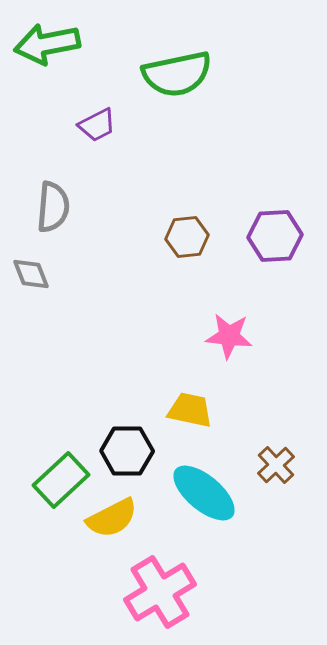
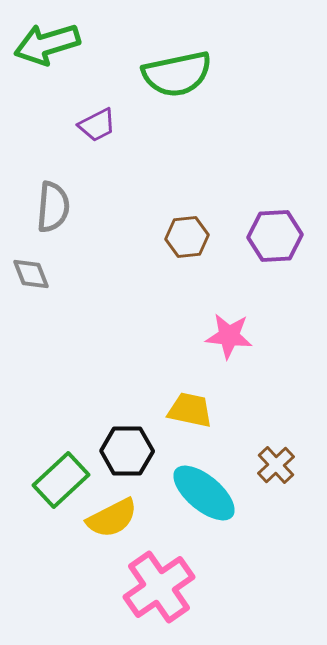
green arrow: rotated 6 degrees counterclockwise
pink cross: moved 1 px left, 5 px up; rotated 4 degrees counterclockwise
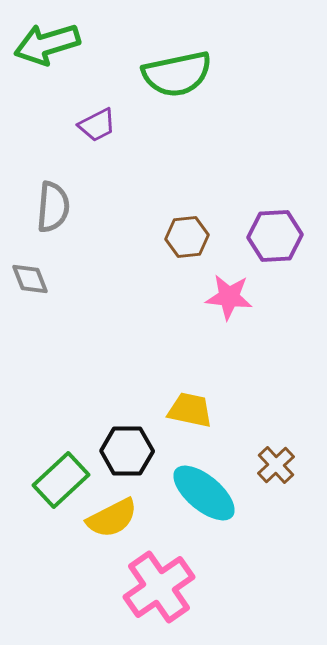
gray diamond: moved 1 px left, 5 px down
pink star: moved 39 px up
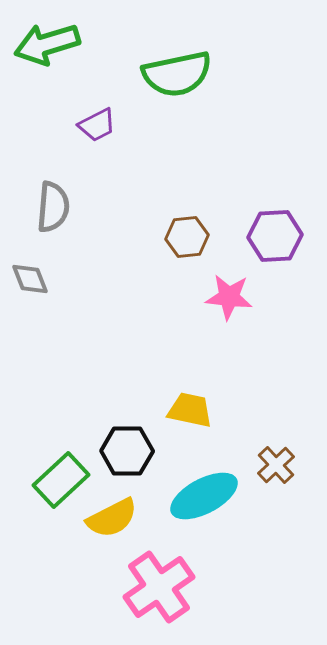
cyan ellipse: moved 3 px down; rotated 68 degrees counterclockwise
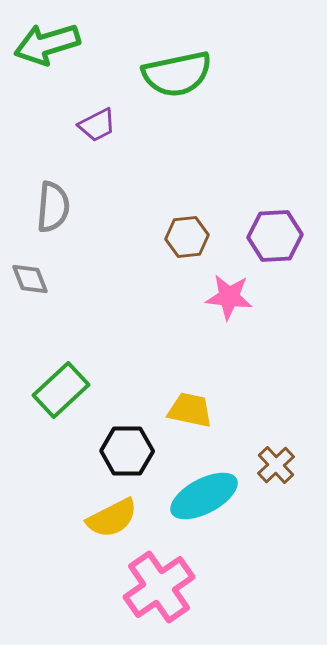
green rectangle: moved 90 px up
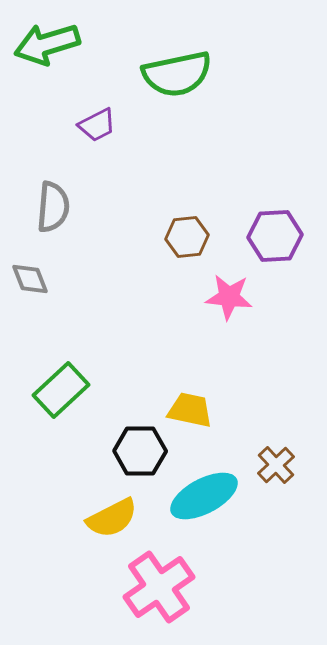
black hexagon: moved 13 px right
